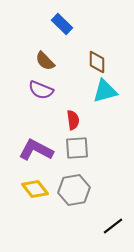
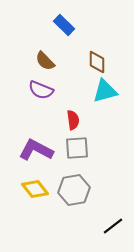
blue rectangle: moved 2 px right, 1 px down
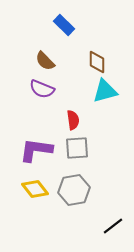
purple semicircle: moved 1 px right, 1 px up
purple L-shape: rotated 20 degrees counterclockwise
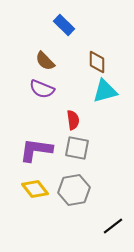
gray square: rotated 15 degrees clockwise
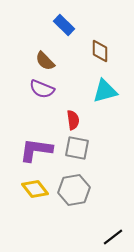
brown diamond: moved 3 px right, 11 px up
black line: moved 11 px down
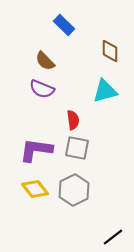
brown diamond: moved 10 px right
gray hexagon: rotated 16 degrees counterclockwise
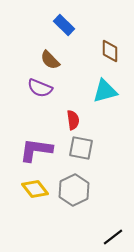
brown semicircle: moved 5 px right, 1 px up
purple semicircle: moved 2 px left, 1 px up
gray square: moved 4 px right
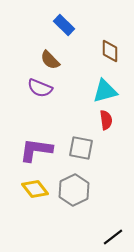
red semicircle: moved 33 px right
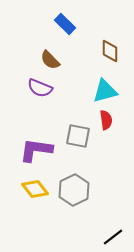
blue rectangle: moved 1 px right, 1 px up
gray square: moved 3 px left, 12 px up
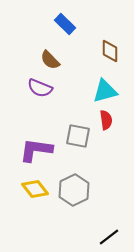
black line: moved 4 px left
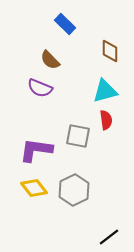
yellow diamond: moved 1 px left, 1 px up
